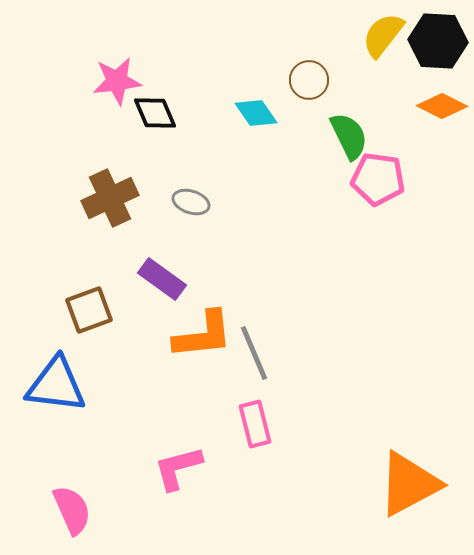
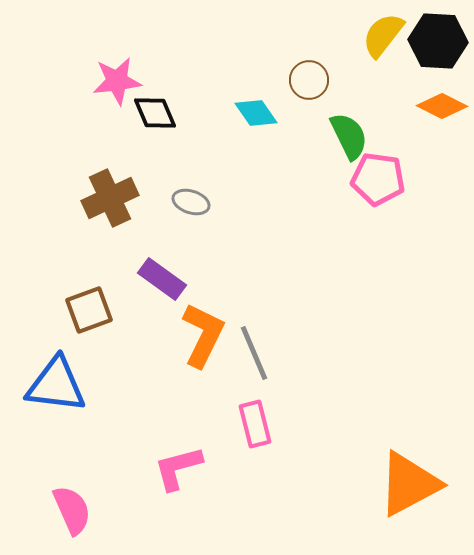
orange L-shape: rotated 58 degrees counterclockwise
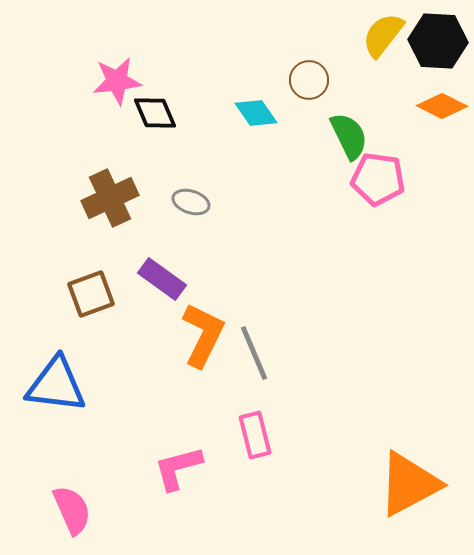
brown square: moved 2 px right, 16 px up
pink rectangle: moved 11 px down
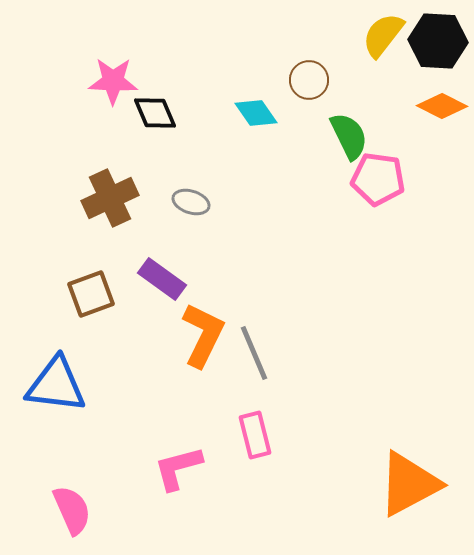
pink star: moved 4 px left; rotated 9 degrees clockwise
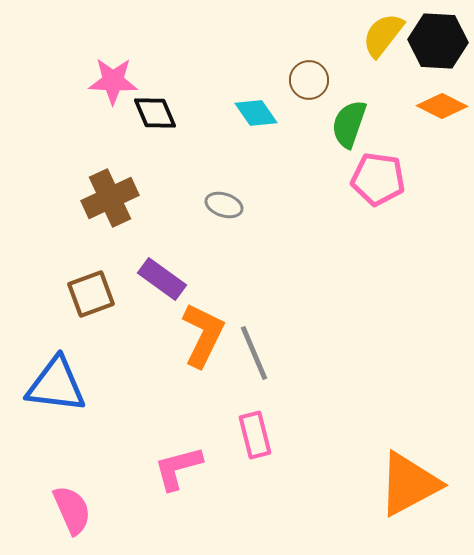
green semicircle: moved 12 px up; rotated 135 degrees counterclockwise
gray ellipse: moved 33 px right, 3 px down
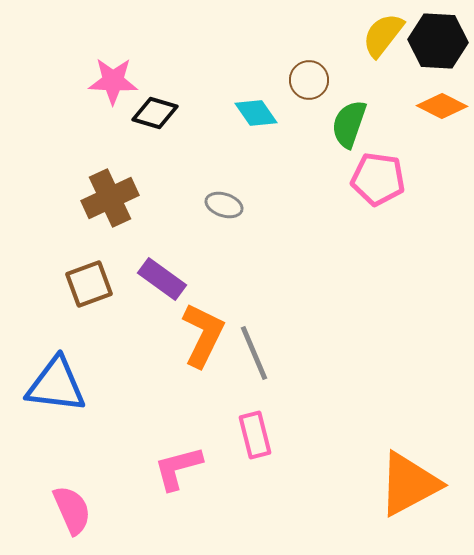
black diamond: rotated 51 degrees counterclockwise
brown square: moved 2 px left, 10 px up
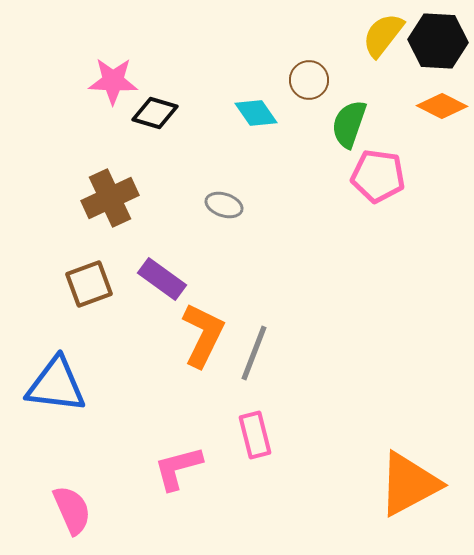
pink pentagon: moved 3 px up
gray line: rotated 44 degrees clockwise
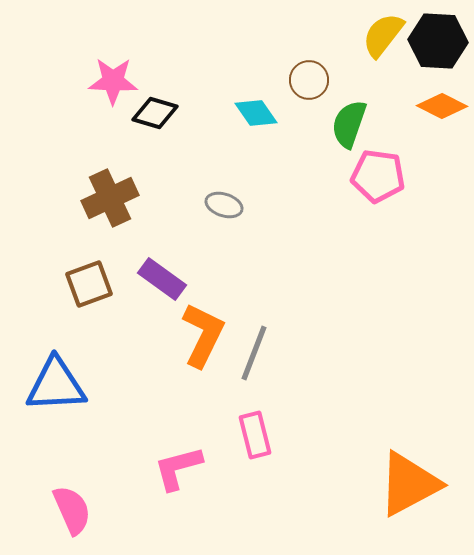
blue triangle: rotated 10 degrees counterclockwise
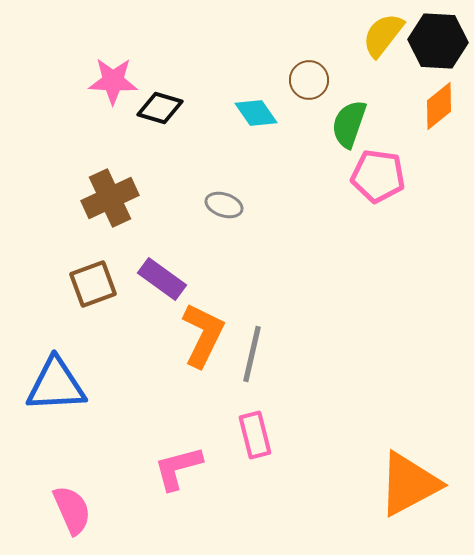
orange diamond: moved 3 px left; rotated 66 degrees counterclockwise
black diamond: moved 5 px right, 5 px up
brown square: moved 4 px right
gray line: moved 2 px left, 1 px down; rotated 8 degrees counterclockwise
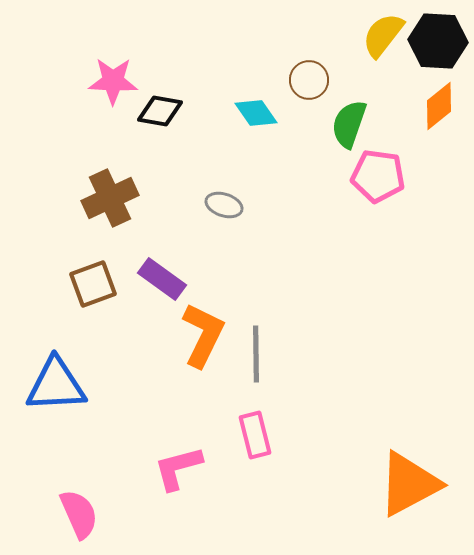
black diamond: moved 3 px down; rotated 6 degrees counterclockwise
gray line: moved 4 px right; rotated 14 degrees counterclockwise
pink semicircle: moved 7 px right, 4 px down
